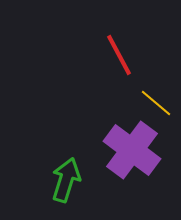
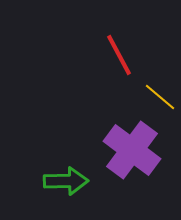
yellow line: moved 4 px right, 6 px up
green arrow: moved 1 px down; rotated 72 degrees clockwise
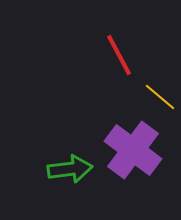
purple cross: moved 1 px right
green arrow: moved 4 px right, 12 px up; rotated 6 degrees counterclockwise
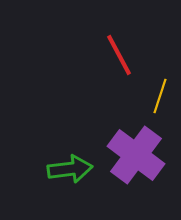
yellow line: moved 1 px up; rotated 68 degrees clockwise
purple cross: moved 3 px right, 5 px down
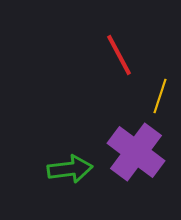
purple cross: moved 3 px up
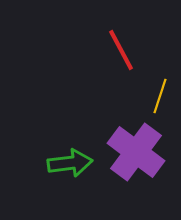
red line: moved 2 px right, 5 px up
green arrow: moved 6 px up
